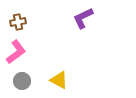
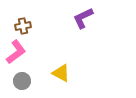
brown cross: moved 5 px right, 4 px down
yellow triangle: moved 2 px right, 7 px up
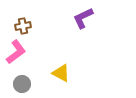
gray circle: moved 3 px down
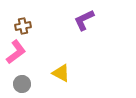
purple L-shape: moved 1 px right, 2 px down
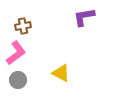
purple L-shape: moved 3 px up; rotated 15 degrees clockwise
pink L-shape: moved 1 px down
gray circle: moved 4 px left, 4 px up
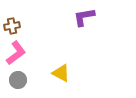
brown cross: moved 11 px left
